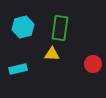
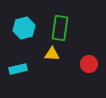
cyan hexagon: moved 1 px right, 1 px down
red circle: moved 4 px left
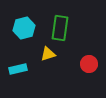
yellow triangle: moved 4 px left; rotated 21 degrees counterclockwise
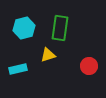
yellow triangle: moved 1 px down
red circle: moved 2 px down
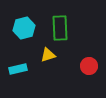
green rectangle: rotated 10 degrees counterclockwise
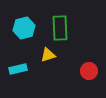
red circle: moved 5 px down
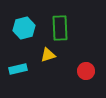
red circle: moved 3 px left
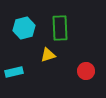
cyan rectangle: moved 4 px left, 3 px down
